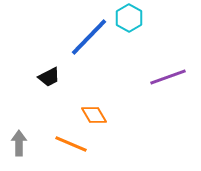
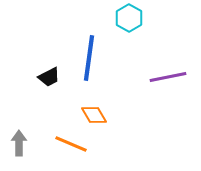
blue line: moved 21 px down; rotated 36 degrees counterclockwise
purple line: rotated 9 degrees clockwise
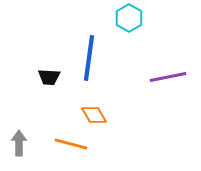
black trapezoid: rotated 30 degrees clockwise
orange line: rotated 8 degrees counterclockwise
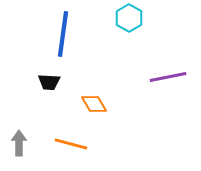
blue line: moved 26 px left, 24 px up
black trapezoid: moved 5 px down
orange diamond: moved 11 px up
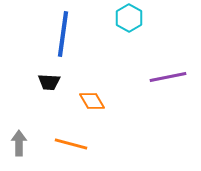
orange diamond: moved 2 px left, 3 px up
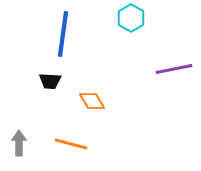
cyan hexagon: moved 2 px right
purple line: moved 6 px right, 8 px up
black trapezoid: moved 1 px right, 1 px up
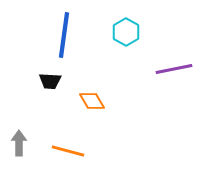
cyan hexagon: moved 5 px left, 14 px down
blue line: moved 1 px right, 1 px down
orange line: moved 3 px left, 7 px down
